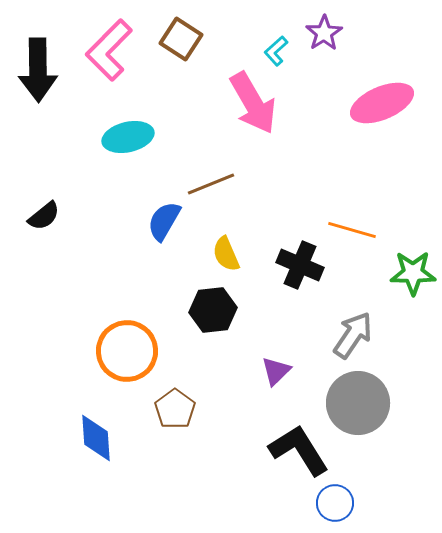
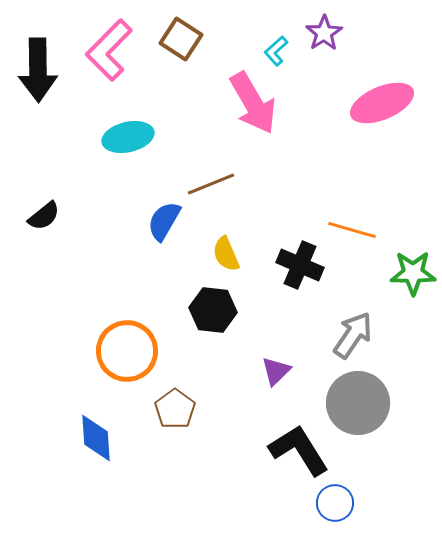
black hexagon: rotated 12 degrees clockwise
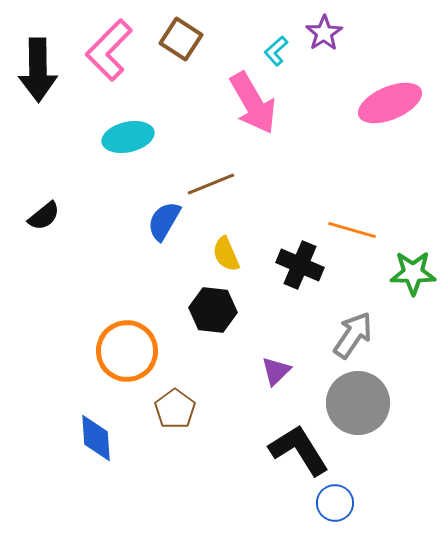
pink ellipse: moved 8 px right
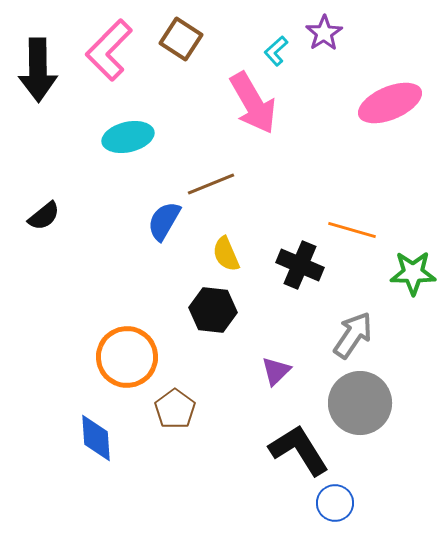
orange circle: moved 6 px down
gray circle: moved 2 px right
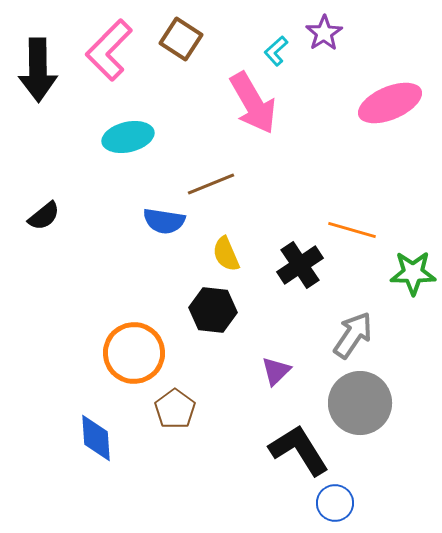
blue semicircle: rotated 111 degrees counterclockwise
black cross: rotated 33 degrees clockwise
orange circle: moved 7 px right, 4 px up
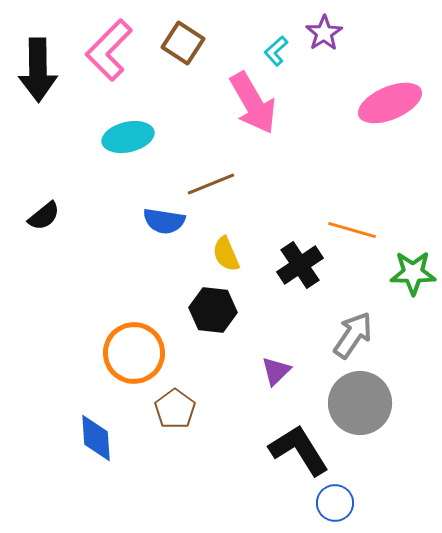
brown square: moved 2 px right, 4 px down
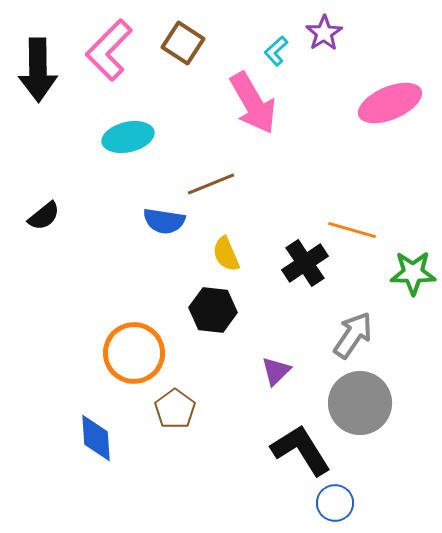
black cross: moved 5 px right, 2 px up
black L-shape: moved 2 px right
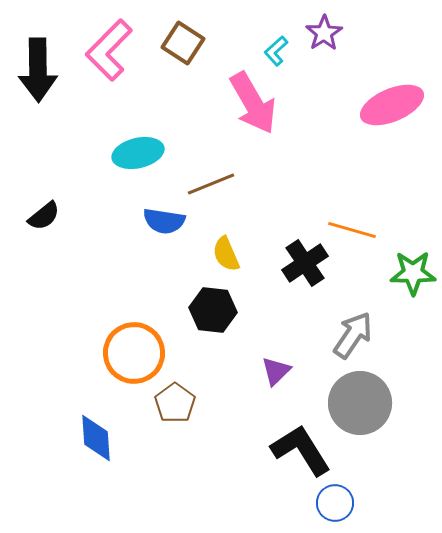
pink ellipse: moved 2 px right, 2 px down
cyan ellipse: moved 10 px right, 16 px down
brown pentagon: moved 6 px up
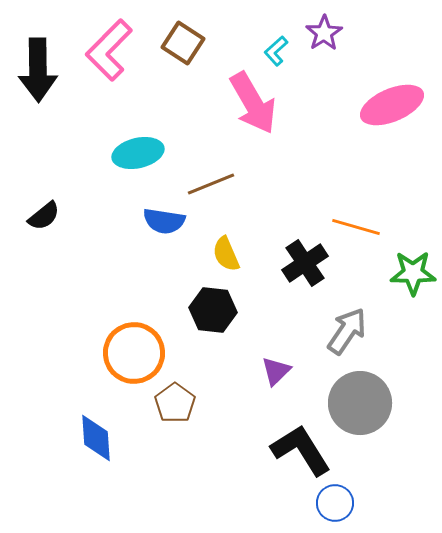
orange line: moved 4 px right, 3 px up
gray arrow: moved 6 px left, 4 px up
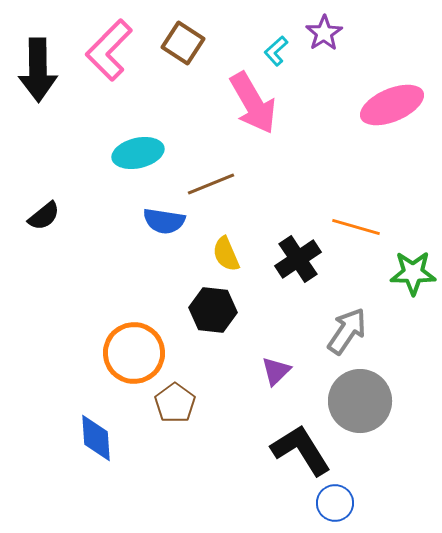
black cross: moved 7 px left, 4 px up
gray circle: moved 2 px up
